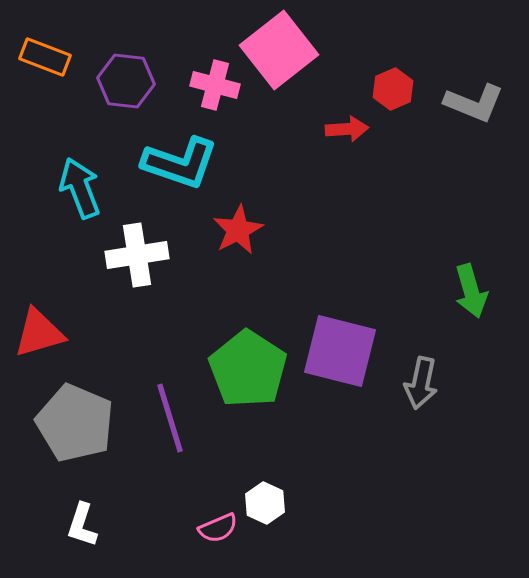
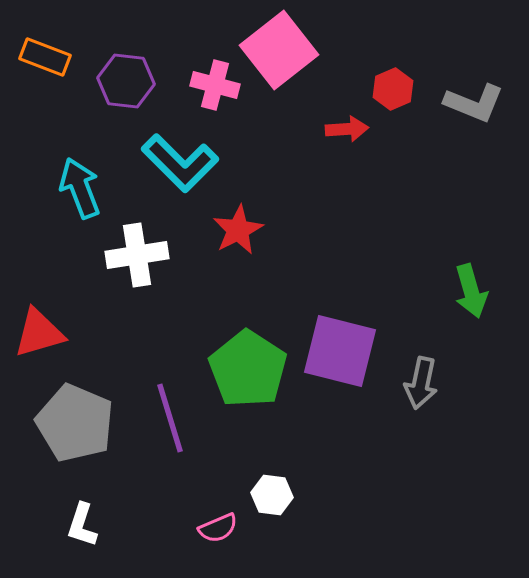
cyan L-shape: rotated 26 degrees clockwise
white hexagon: moved 7 px right, 8 px up; rotated 18 degrees counterclockwise
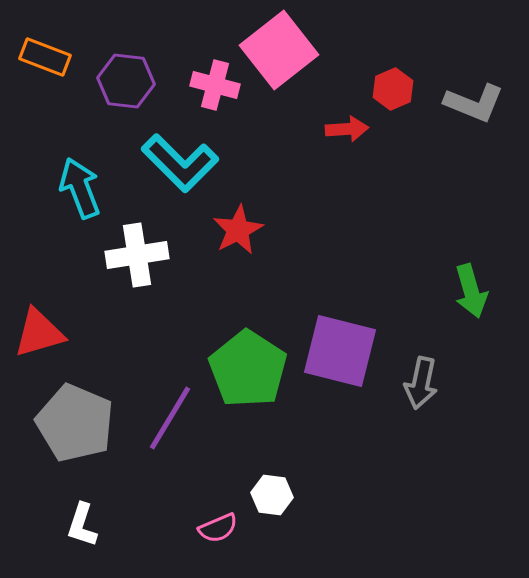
purple line: rotated 48 degrees clockwise
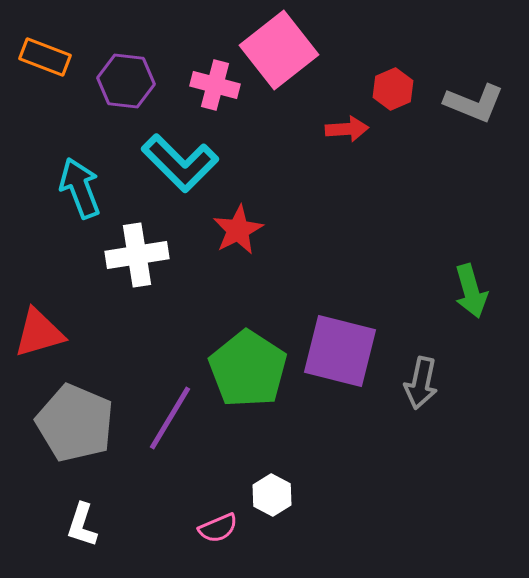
white hexagon: rotated 21 degrees clockwise
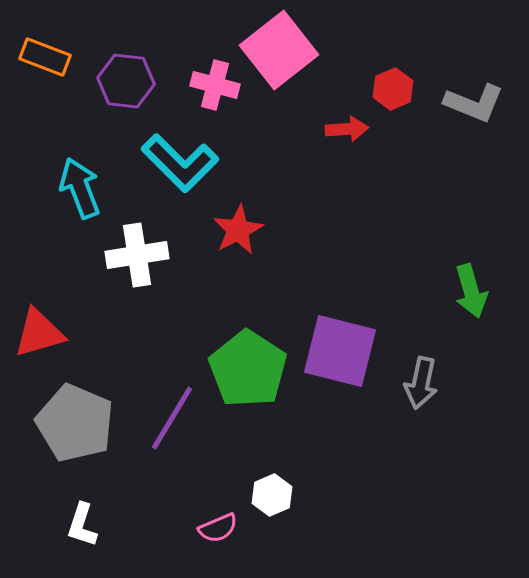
purple line: moved 2 px right
white hexagon: rotated 9 degrees clockwise
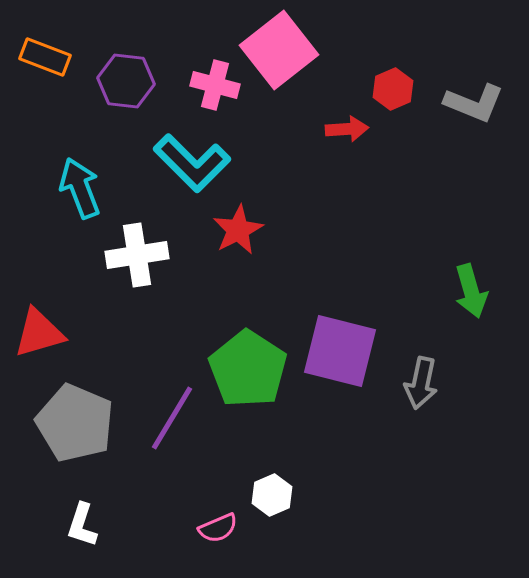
cyan L-shape: moved 12 px right
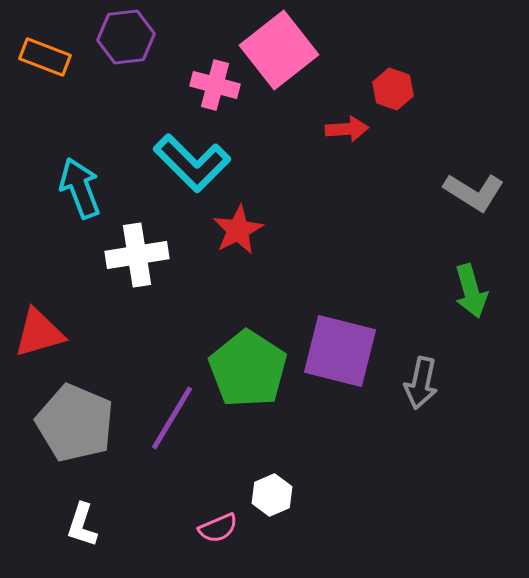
purple hexagon: moved 44 px up; rotated 14 degrees counterclockwise
red hexagon: rotated 18 degrees counterclockwise
gray L-shape: moved 89 px down; rotated 10 degrees clockwise
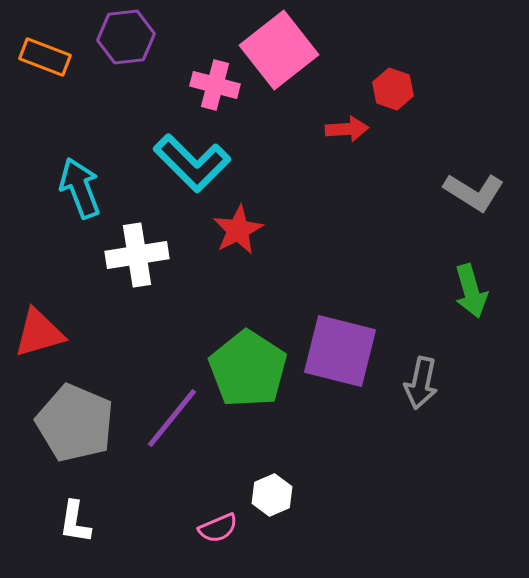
purple line: rotated 8 degrees clockwise
white L-shape: moved 7 px left, 3 px up; rotated 9 degrees counterclockwise
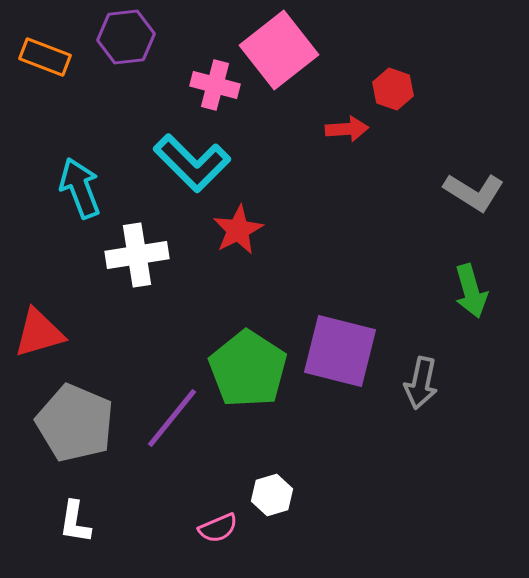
white hexagon: rotated 6 degrees clockwise
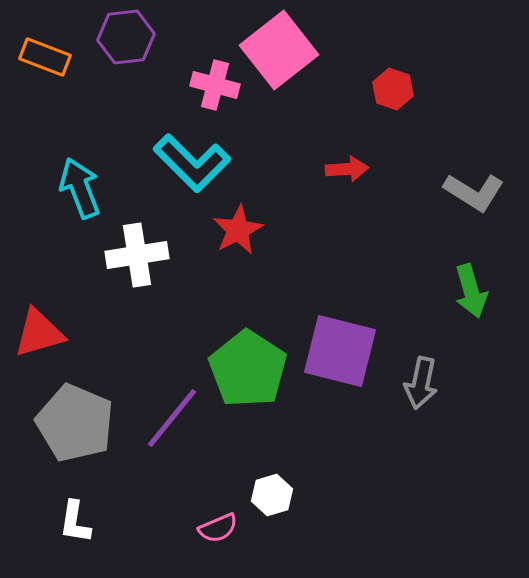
red arrow: moved 40 px down
